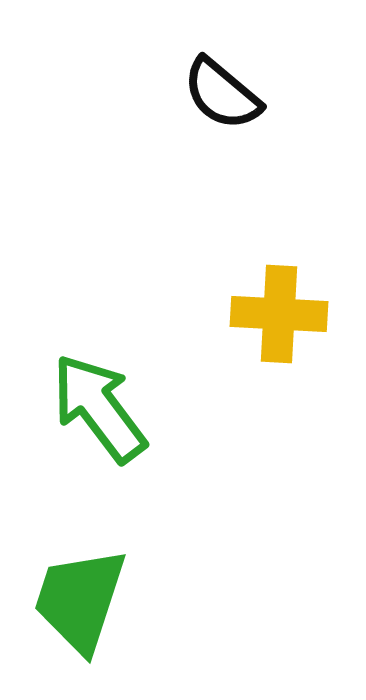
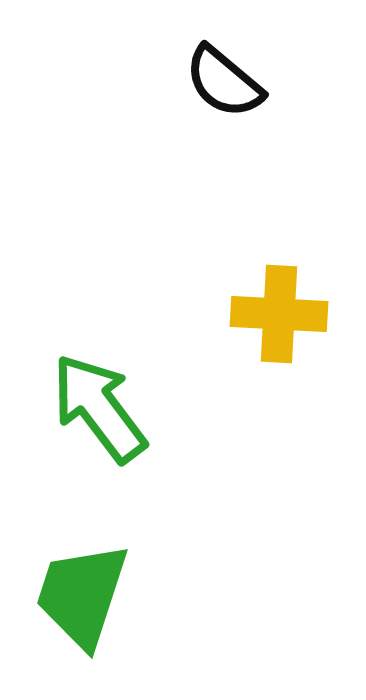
black semicircle: moved 2 px right, 12 px up
green trapezoid: moved 2 px right, 5 px up
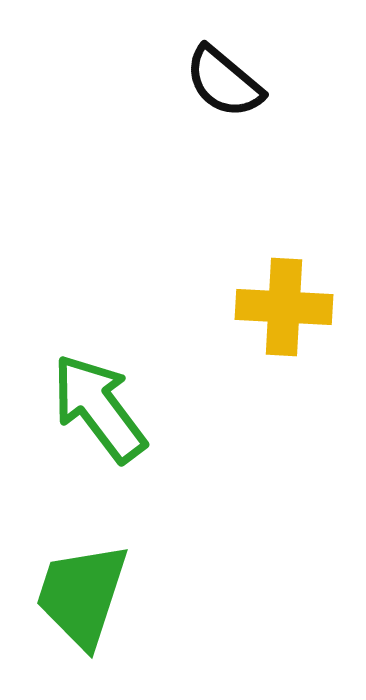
yellow cross: moved 5 px right, 7 px up
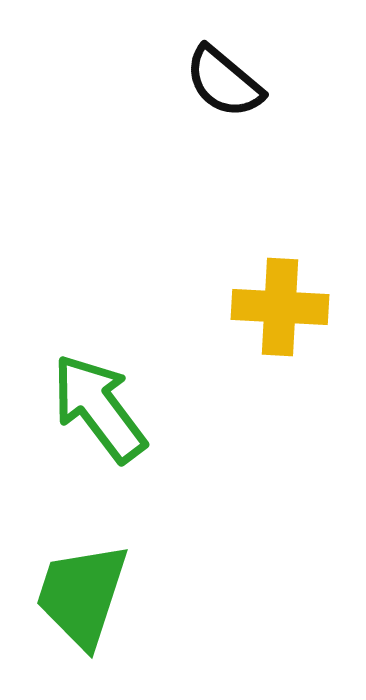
yellow cross: moved 4 px left
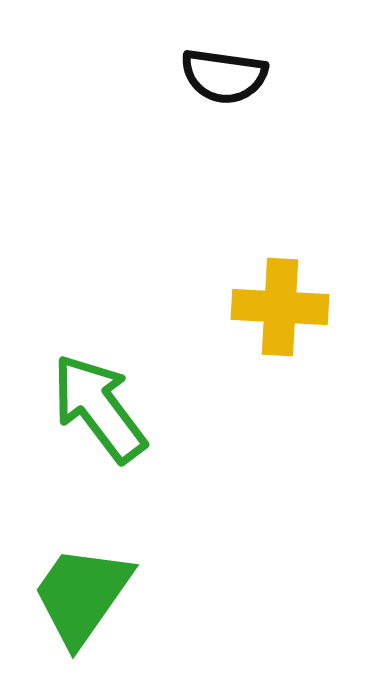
black semicircle: moved 6 px up; rotated 32 degrees counterclockwise
green trapezoid: rotated 17 degrees clockwise
